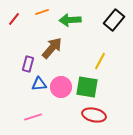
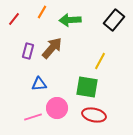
orange line: rotated 40 degrees counterclockwise
purple rectangle: moved 13 px up
pink circle: moved 4 px left, 21 px down
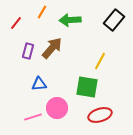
red line: moved 2 px right, 4 px down
red ellipse: moved 6 px right; rotated 30 degrees counterclockwise
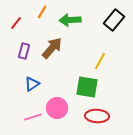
purple rectangle: moved 4 px left
blue triangle: moved 7 px left; rotated 28 degrees counterclockwise
red ellipse: moved 3 px left, 1 px down; rotated 20 degrees clockwise
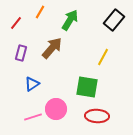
orange line: moved 2 px left
green arrow: rotated 125 degrees clockwise
purple rectangle: moved 3 px left, 2 px down
yellow line: moved 3 px right, 4 px up
pink circle: moved 1 px left, 1 px down
